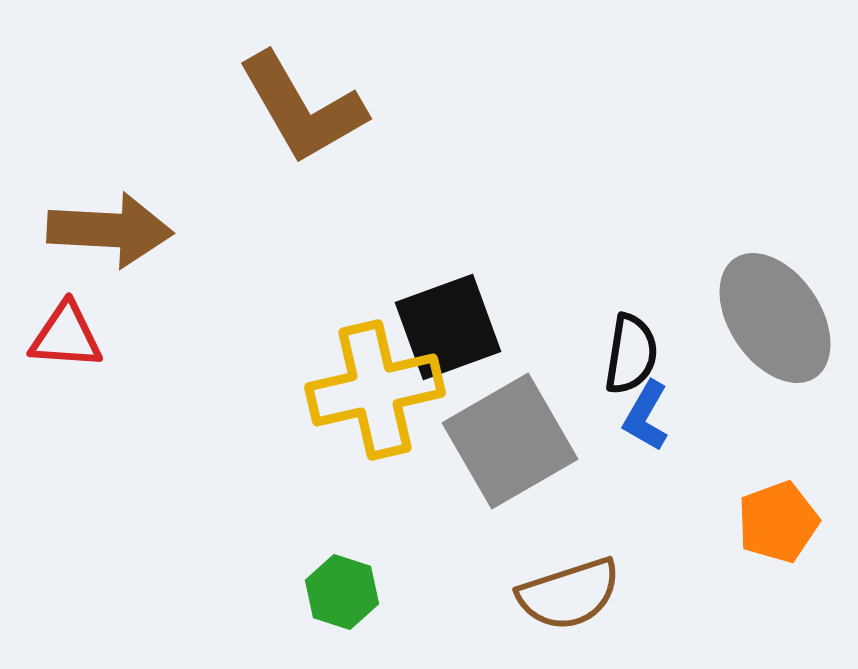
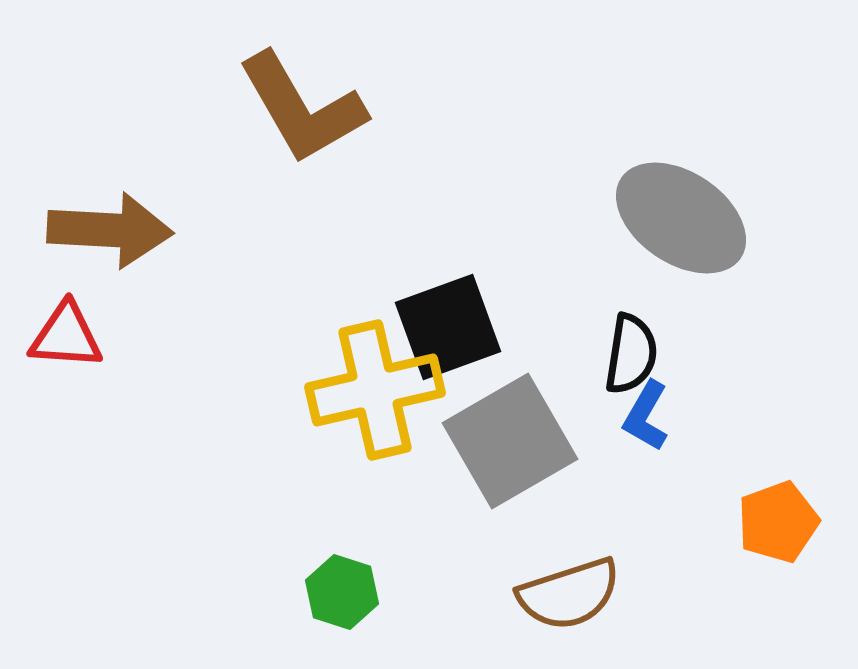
gray ellipse: moved 94 px left, 100 px up; rotated 22 degrees counterclockwise
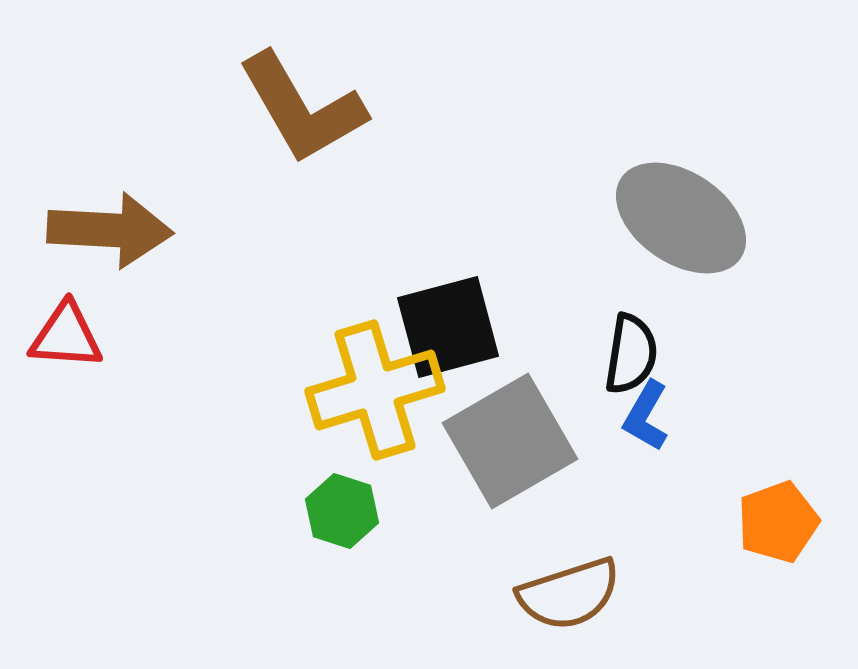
black square: rotated 5 degrees clockwise
yellow cross: rotated 4 degrees counterclockwise
green hexagon: moved 81 px up
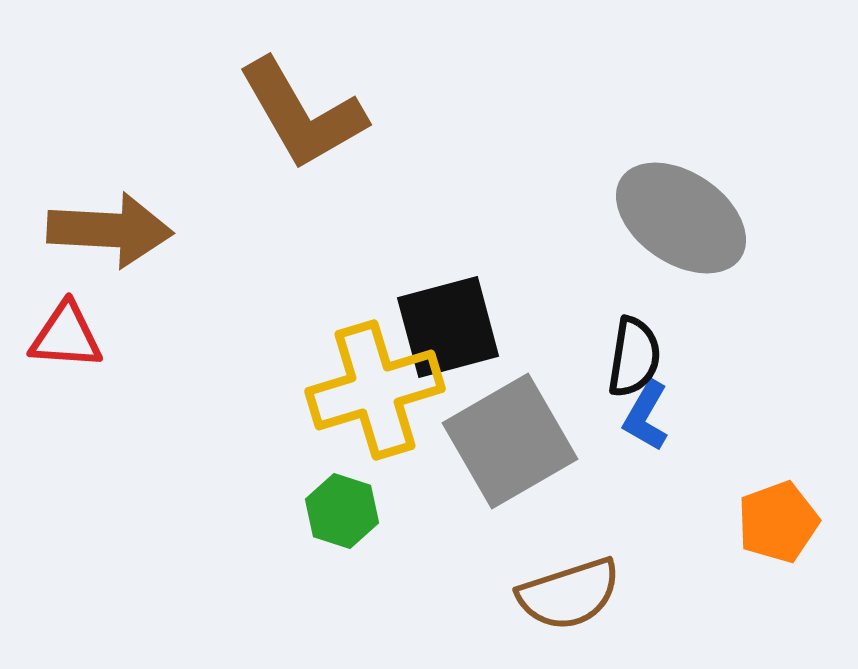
brown L-shape: moved 6 px down
black semicircle: moved 3 px right, 3 px down
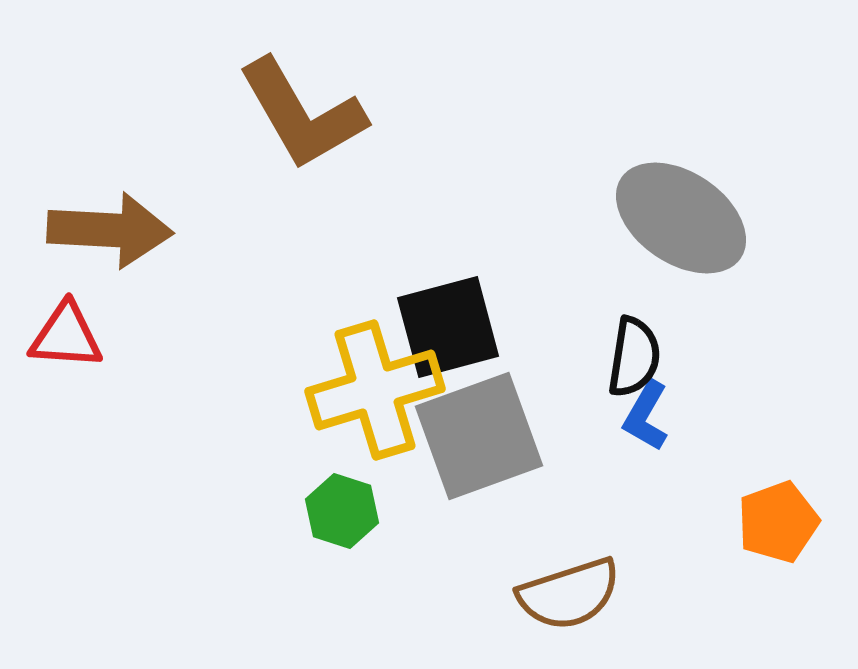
gray square: moved 31 px left, 5 px up; rotated 10 degrees clockwise
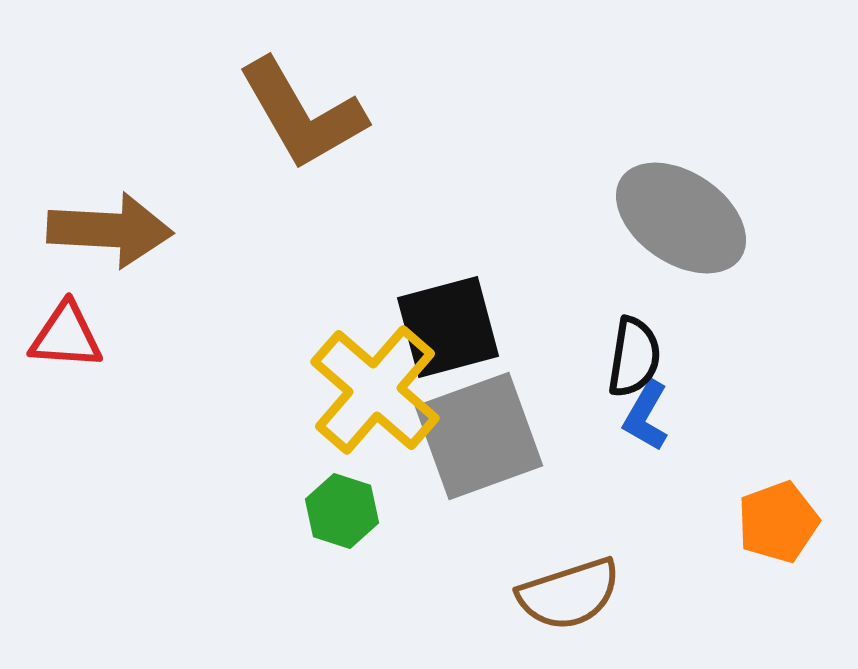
yellow cross: rotated 32 degrees counterclockwise
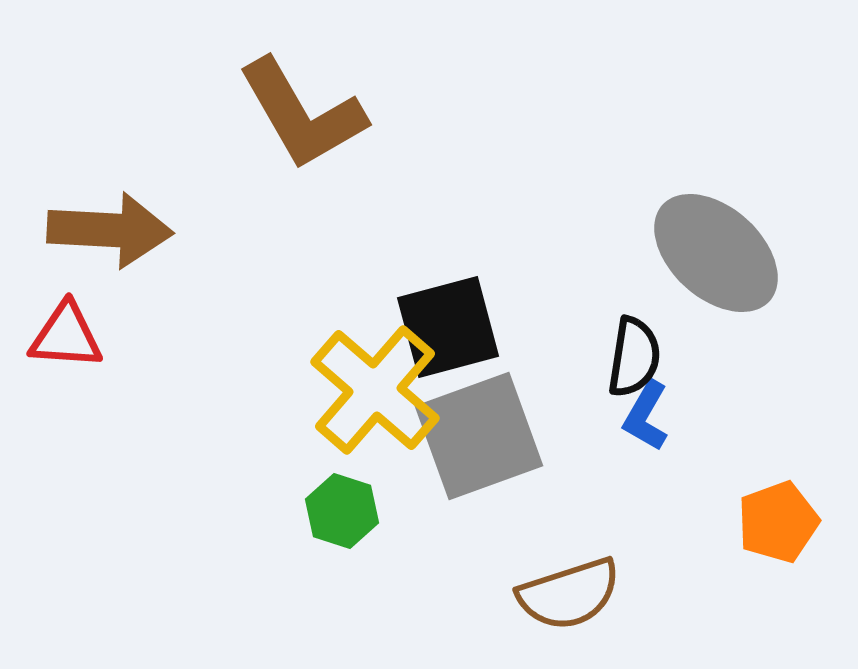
gray ellipse: moved 35 px right, 35 px down; rotated 8 degrees clockwise
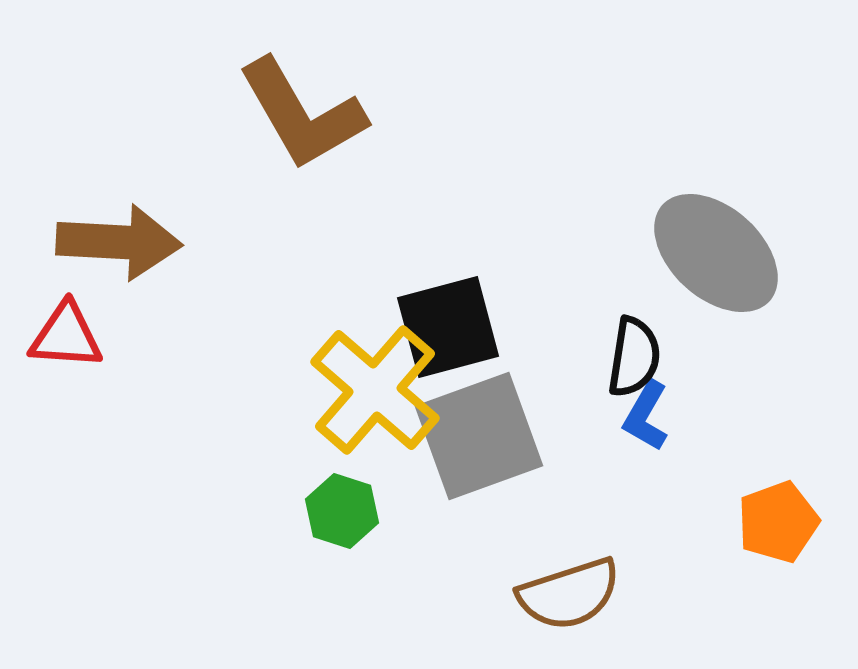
brown arrow: moved 9 px right, 12 px down
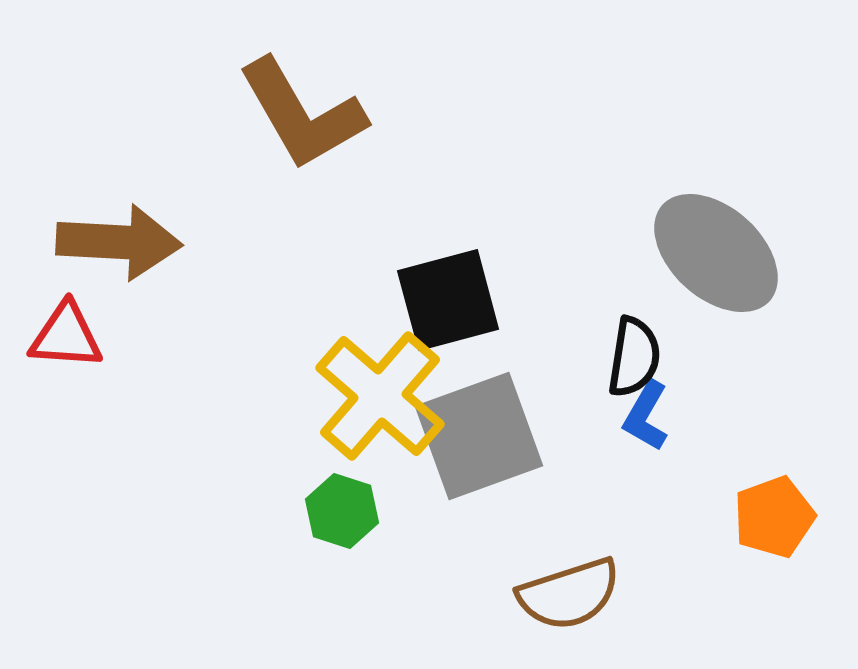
black square: moved 27 px up
yellow cross: moved 5 px right, 6 px down
orange pentagon: moved 4 px left, 5 px up
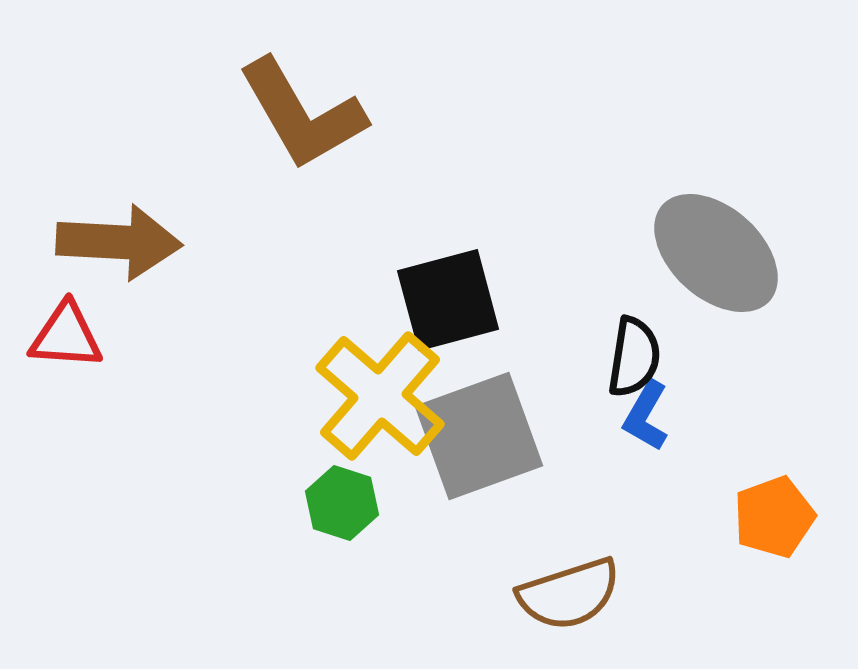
green hexagon: moved 8 px up
